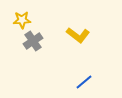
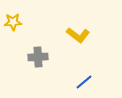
yellow star: moved 9 px left, 2 px down
gray cross: moved 5 px right, 16 px down; rotated 30 degrees clockwise
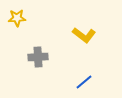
yellow star: moved 4 px right, 4 px up
yellow L-shape: moved 6 px right
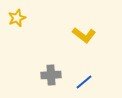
yellow star: rotated 18 degrees counterclockwise
gray cross: moved 13 px right, 18 px down
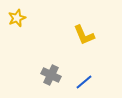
yellow L-shape: rotated 30 degrees clockwise
gray cross: rotated 30 degrees clockwise
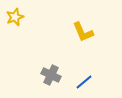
yellow star: moved 2 px left, 1 px up
yellow L-shape: moved 1 px left, 3 px up
